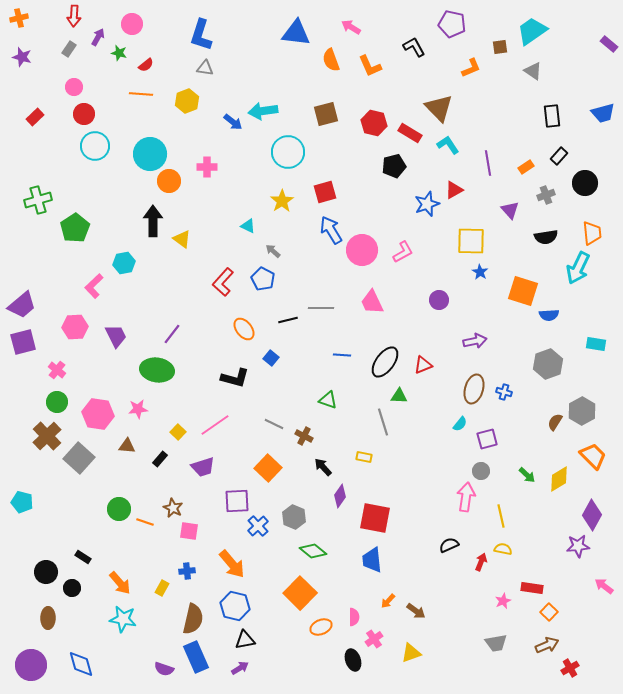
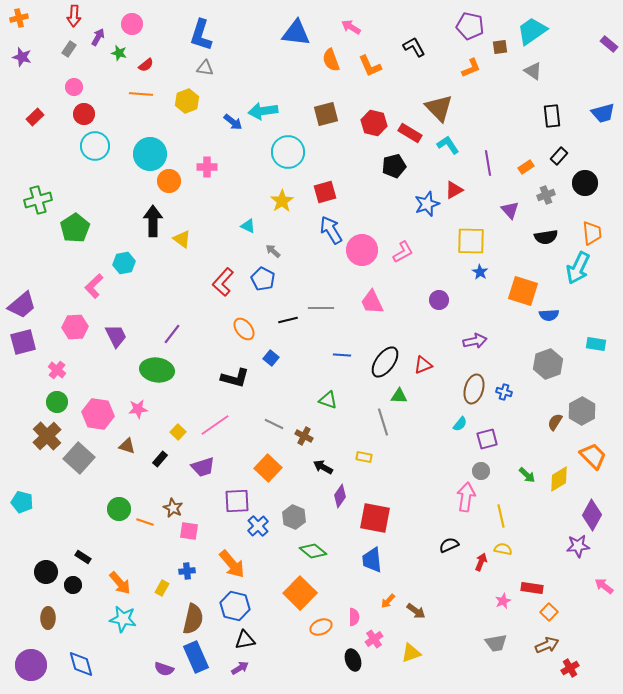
purple pentagon at (452, 24): moved 18 px right, 2 px down
brown triangle at (127, 446): rotated 12 degrees clockwise
black arrow at (323, 467): rotated 18 degrees counterclockwise
black circle at (72, 588): moved 1 px right, 3 px up
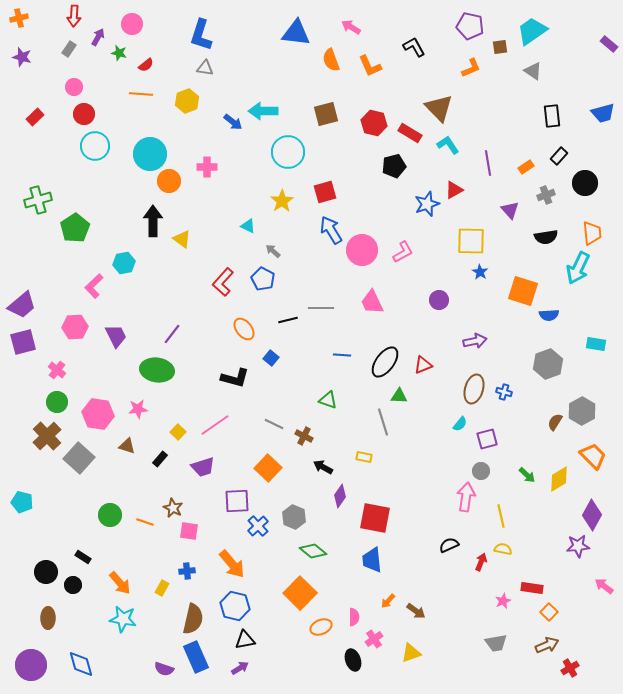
cyan arrow at (263, 111): rotated 8 degrees clockwise
green circle at (119, 509): moved 9 px left, 6 px down
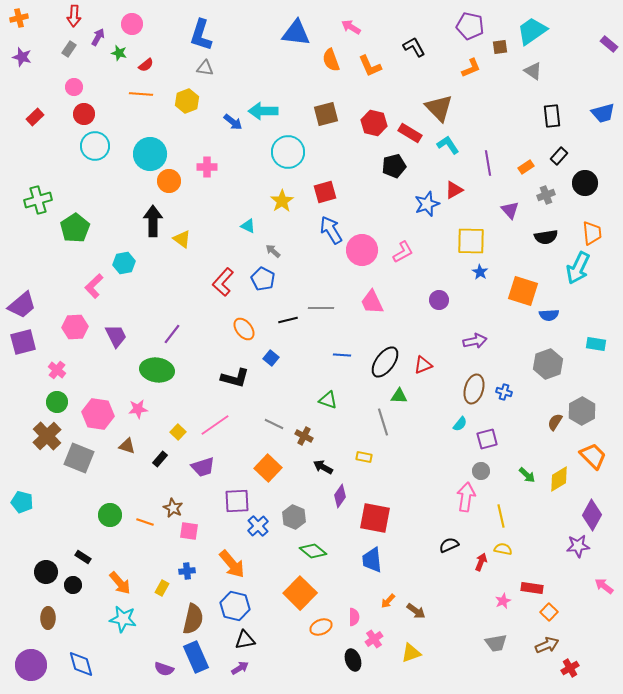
gray square at (79, 458): rotated 20 degrees counterclockwise
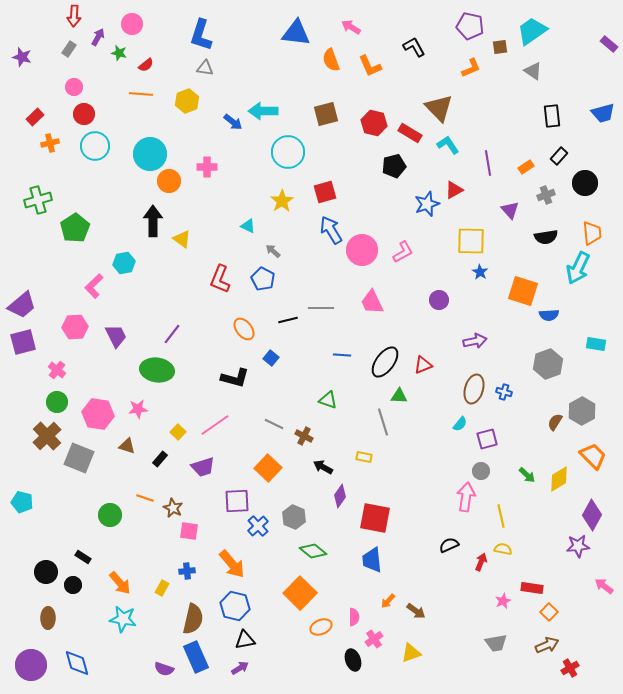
orange cross at (19, 18): moved 31 px right, 125 px down
red L-shape at (223, 282): moved 3 px left, 3 px up; rotated 20 degrees counterclockwise
orange line at (145, 522): moved 24 px up
blue diamond at (81, 664): moved 4 px left, 1 px up
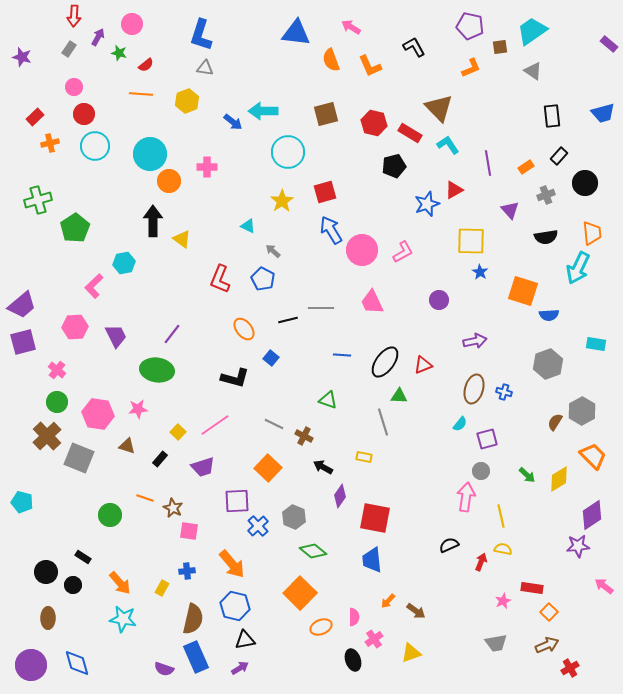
purple diamond at (592, 515): rotated 28 degrees clockwise
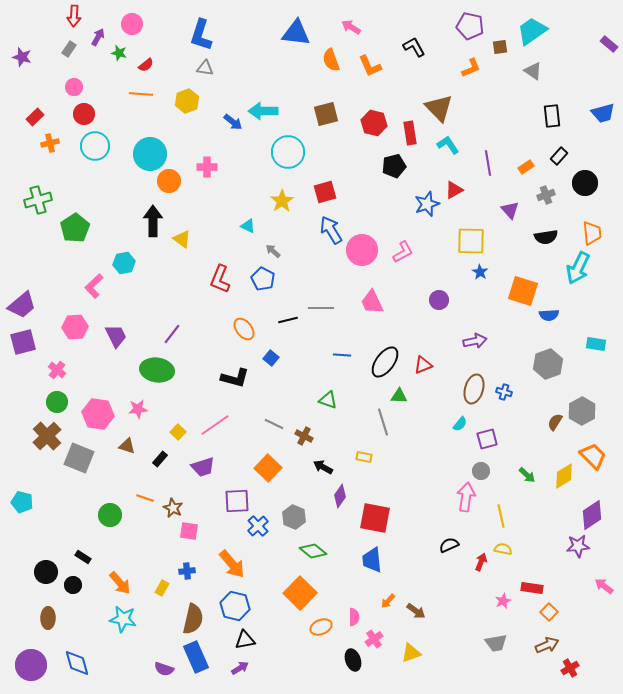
red rectangle at (410, 133): rotated 50 degrees clockwise
yellow diamond at (559, 479): moved 5 px right, 3 px up
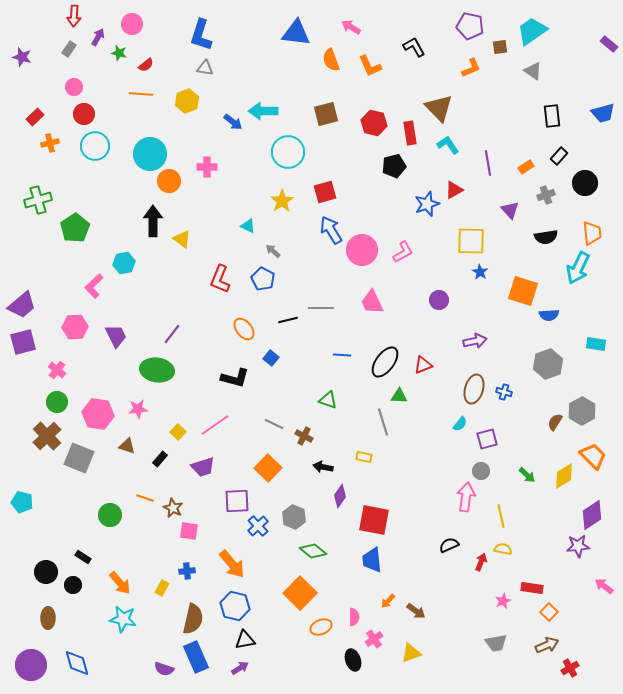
black arrow at (323, 467): rotated 18 degrees counterclockwise
red square at (375, 518): moved 1 px left, 2 px down
